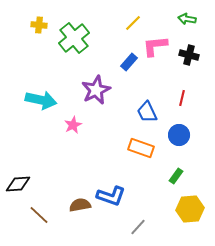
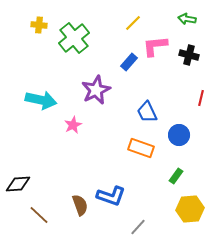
red line: moved 19 px right
brown semicircle: rotated 80 degrees clockwise
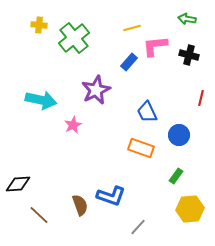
yellow line: moved 1 px left, 5 px down; rotated 30 degrees clockwise
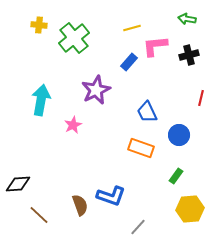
black cross: rotated 30 degrees counterclockwise
cyan arrow: rotated 92 degrees counterclockwise
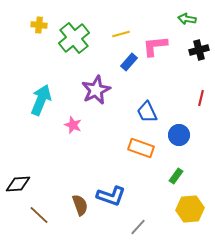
yellow line: moved 11 px left, 6 px down
black cross: moved 10 px right, 5 px up
cyan arrow: rotated 12 degrees clockwise
pink star: rotated 24 degrees counterclockwise
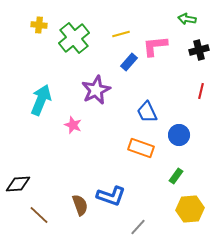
red line: moved 7 px up
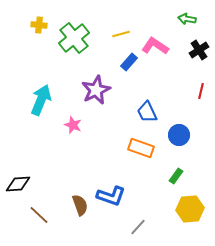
pink L-shape: rotated 40 degrees clockwise
black cross: rotated 18 degrees counterclockwise
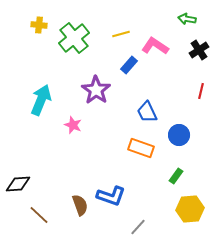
blue rectangle: moved 3 px down
purple star: rotated 12 degrees counterclockwise
